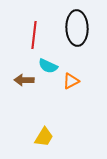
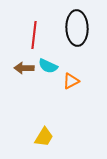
brown arrow: moved 12 px up
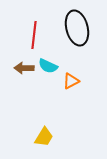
black ellipse: rotated 12 degrees counterclockwise
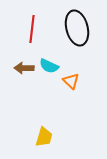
red line: moved 2 px left, 6 px up
cyan semicircle: moved 1 px right
orange triangle: rotated 48 degrees counterclockwise
yellow trapezoid: rotated 15 degrees counterclockwise
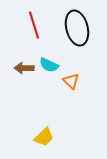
red line: moved 2 px right, 4 px up; rotated 24 degrees counterclockwise
cyan semicircle: moved 1 px up
yellow trapezoid: rotated 30 degrees clockwise
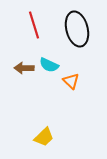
black ellipse: moved 1 px down
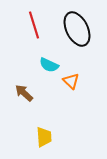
black ellipse: rotated 12 degrees counterclockwise
brown arrow: moved 25 px down; rotated 42 degrees clockwise
yellow trapezoid: rotated 50 degrees counterclockwise
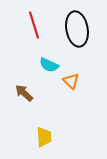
black ellipse: rotated 16 degrees clockwise
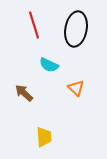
black ellipse: moved 1 px left; rotated 20 degrees clockwise
orange triangle: moved 5 px right, 7 px down
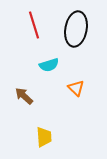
cyan semicircle: rotated 42 degrees counterclockwise
brown arrow: moved 3 px down
